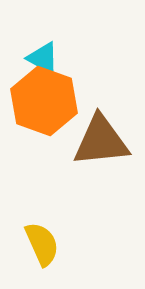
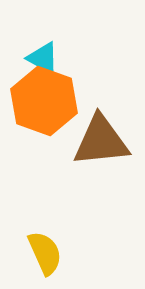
yellow semicircle: moved 3 px right, 9 px down
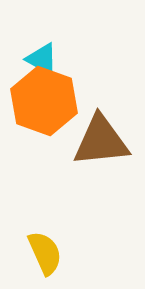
cyan triangle: moved 1 px left, 1 px down
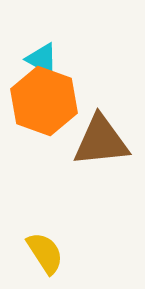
yellow semicircle: rotated 9 degrees counterclockwise
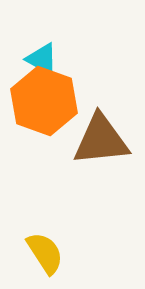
brown triangle: moved 1 px up
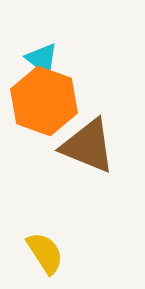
cyan triangle: rotated 9 degrees clockwise
brown triangle: moved 13 px left, 6 px down; rotated 28 degrees clockwise
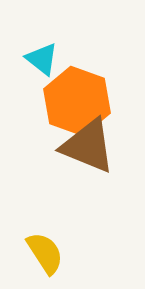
orange hexagon: moved 33 px right
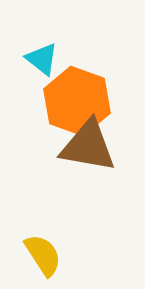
brown triangle: rotated 12 degrees counterclockwise
yellow semicircle: moved 2 px left, 2 px down
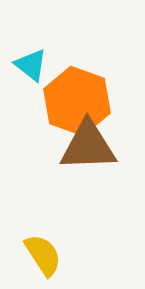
cyan triangle: moved 11 px left, 6 px down
brown triangle: rotated 12 degrees counterclockwise
